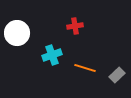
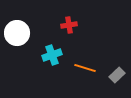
red cross: moved 6 px left, 1 px up
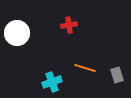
cyan cross: moved 27 px down
gray rectangle: rotated 63 degrees counterclockwise
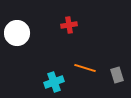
cyan cross: moved 2 px right
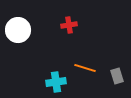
white circle: moved 1 px right, 3 px up
gray rectangle: moved 1 px down
cyan cross: moved 2 px right; rotated 12 degrees clockwise
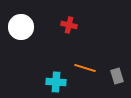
red cross: rotated 21 degrees clockwise
white circle: moved 3 px right, 3 px up
cyan cross: rotated 12 degrees clockwise
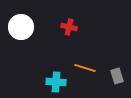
red cross: moved 2 px down
